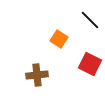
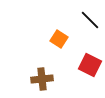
red square: moved 1 px down
brown cross: moved 5 px right, 4 px down
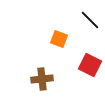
orange square: rotated 12 degrees counterclockwise
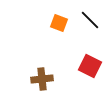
orange square: moved 16 px up
red square: moved 1 px down
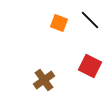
brown cross: moved 2 px right, 1 px down; rotated 30 degrees counterclockwise
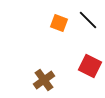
black line: moved 2 px left
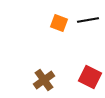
black line: rotated 55 degrees counterclockwise
red square: moved 11 px down
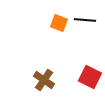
black line: moved 3 px left; rotated 15 degrees clockwise
brown cross: rotated 20 degrees counterclockwise
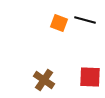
black line: rotated 10 degrees clockwise
red square: rotated 25 degrees counterclockwise
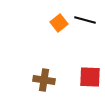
orange square: rotated 30 degrees clockwise
brown cross: rotated 25 degrees counterclockwise
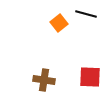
black line: moved 1 px right, 6 px up
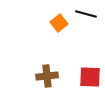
brown cross: moved 3 px right, 4 px up; rotated 15 degrees counterclockwise
